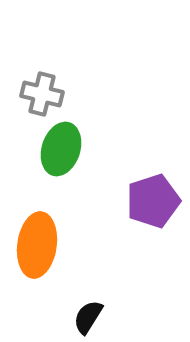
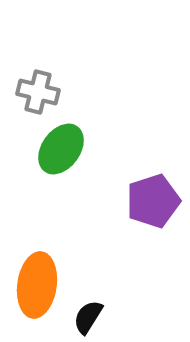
gray cross: moved 4 px left, 2 px up
green ellipse: rotated 18 degrees clockwise
orange ellipse: moved 40 px down
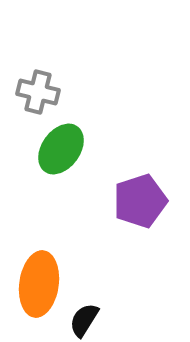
purple pentagon: moved 13 px left
orange ellipse: moved 2 px right, 1 px up
black semicircle: moved 4 px left, 3 px down
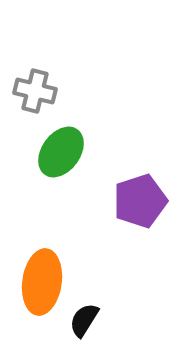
gray cross: moved 3 px left, 1 px up
green ellipse: moved 3 px down
orange ellipse: moved 3 px right, 2 px up
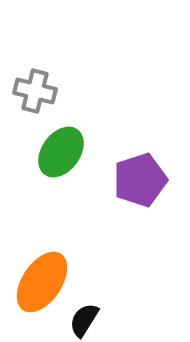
purple pentagon: moved 21 px up
orange ellipse: rotated 26 degrees clockwise
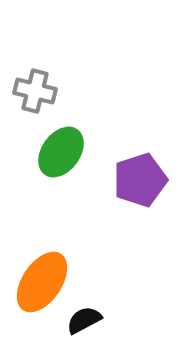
black semicircle: rotated 30 degrees clockwise
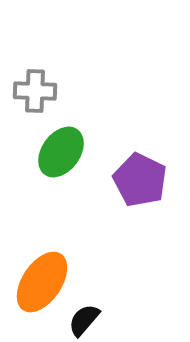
gray cross: rotated 12 degrees counterclockwise
purple pentagon: rotated 28 degrees counterclockwise
black semicircle: rotated 21 degrees counterclockwise
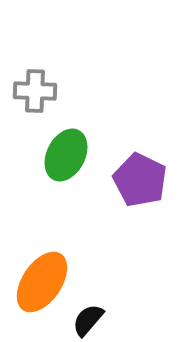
green ellipse: moved 5 px right, 3 px down; rotated 9 degrees counterclockwise
black semicircle: moved 4 px right
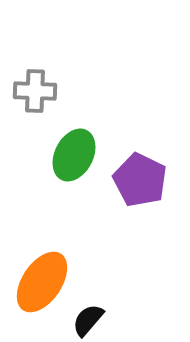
green ellipse: moved 8 px right
